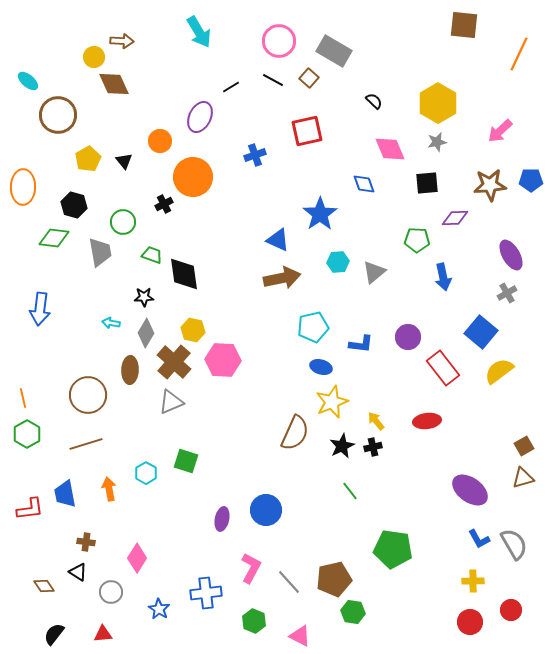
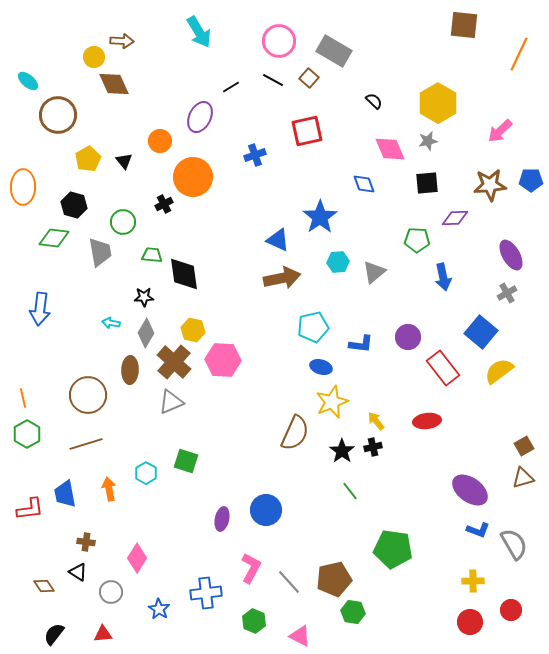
gray star at (437, 142): moved 9 px left, 1 px up
blue star at (320, 214): moved 3 px down
green trapezoid at (152, 255): rotated 15 degrees counterclockwise
black star at (342, 446): moved 5 px down; rotated 10 degrees counterclockwise
blue L-shape at (479, 539): moved 1 px left, 9 px up; rotated 40 degrees counterclockwise
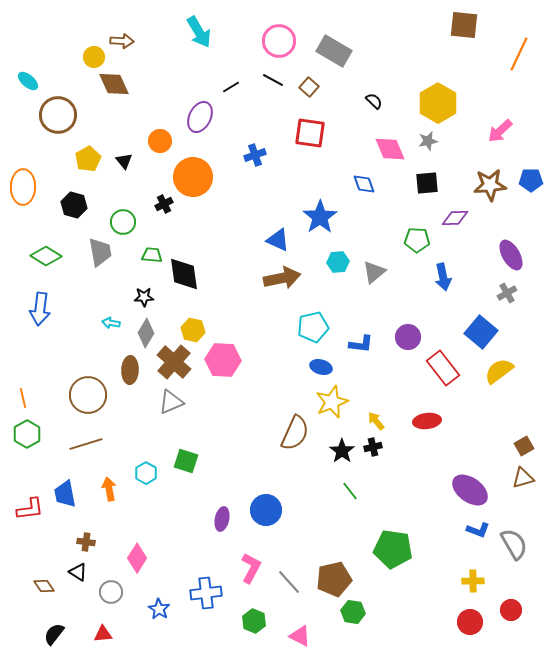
brown square at (309, 78): moved 9 px down
red square at (307, 131): moved 3 px right, 2 px down; rotated 20 degrees clockwise
green diamond at (54, 238): moved 8 px left, 18 px down; rotated 24 degrees clockwise
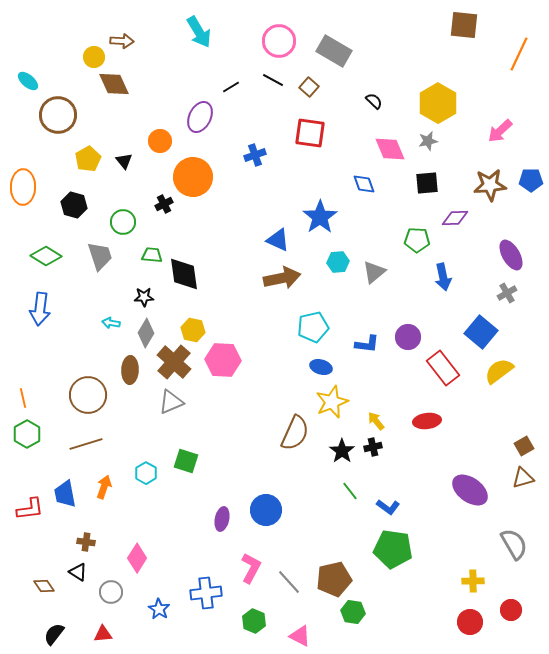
gray trapezoid at (100, 252): moved 4 px down; rotated 8 degrees counterclockwise
blue L-shape at (361, 344): moved 6 px right
orange arrow at (109, 489): moved 5 px left, 2 px up; rotated 30 degrees clockwise
blue L-shape at (478, 530): moved 90 px left, 23 px up; rotated 15 degrees clockwise
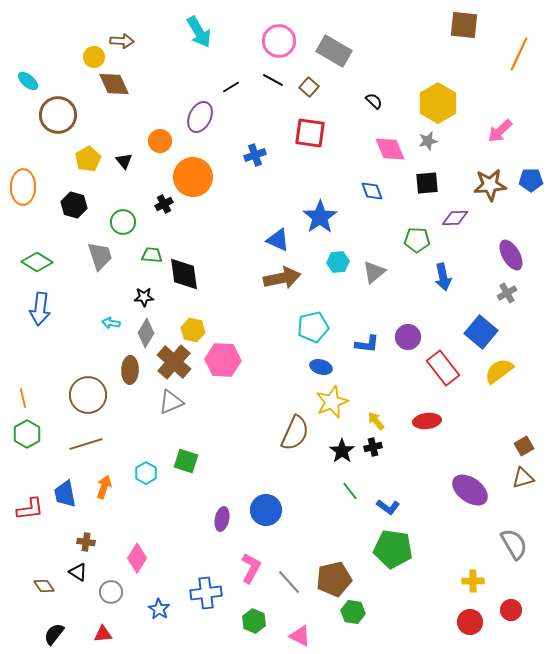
blue diamond at (364, 184): moved 8 px right, 7 px down
green diamond at (46, 256): moved 9 px left, 6 px down
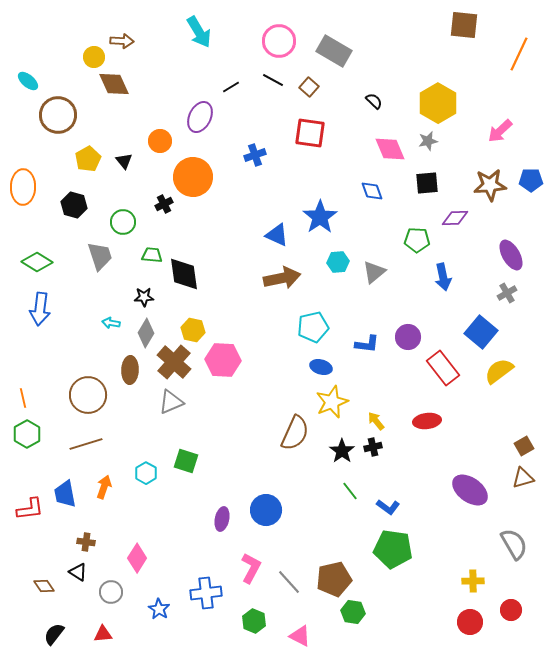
blue triangle at (278, 240): moved 1 px left, 5 px up
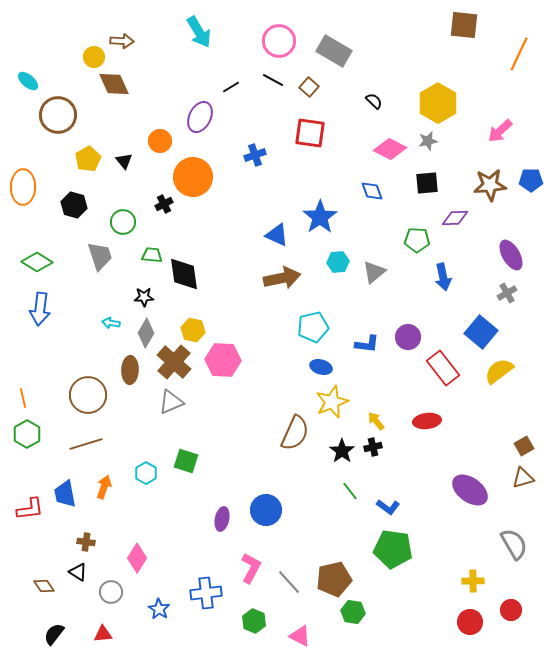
pink diamond at (390, 149): rotated 40 degrees counterclockwise
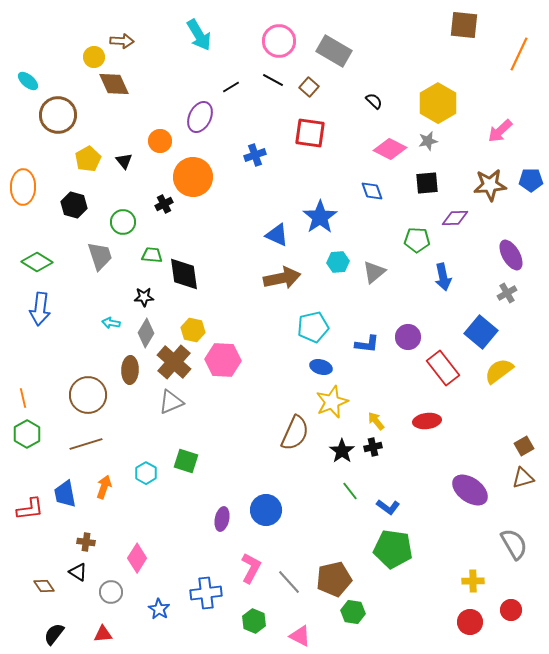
cyan arrow at (199, 32): moved 3 px down
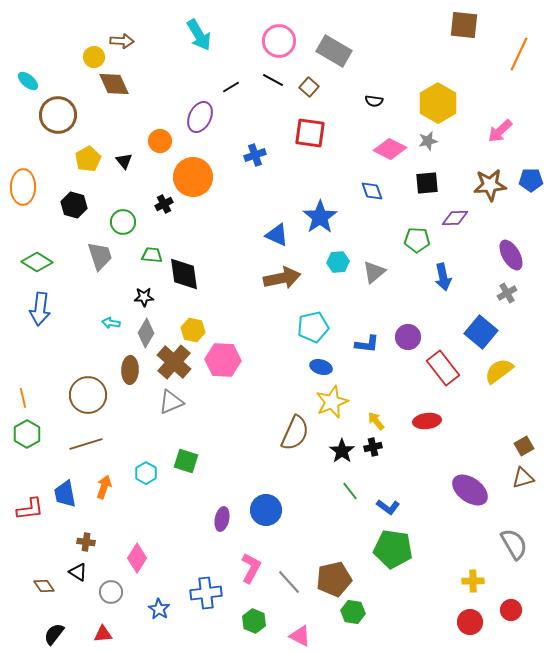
black semicircle at (374, 101): rotated 144 degrees clockwise
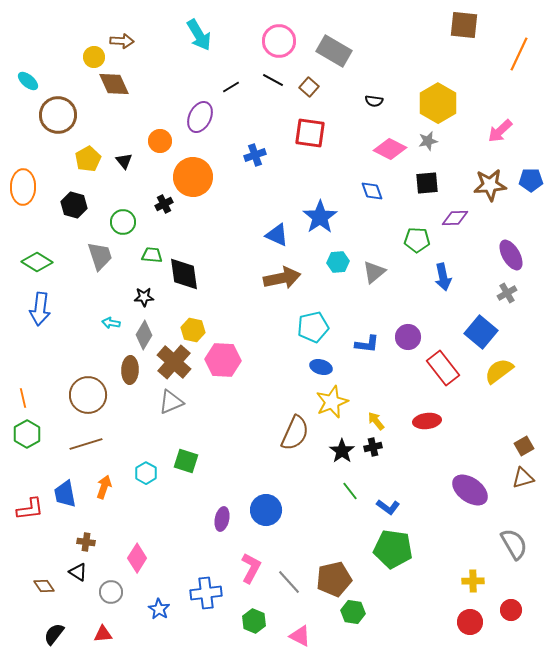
gray diamond at (146, 333): moved 2 px left, 2 px down
